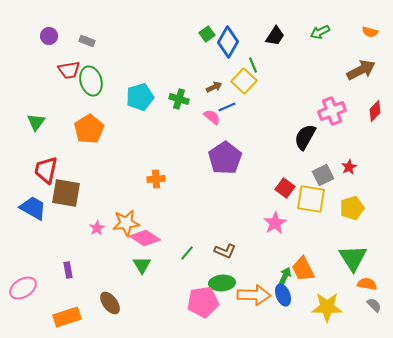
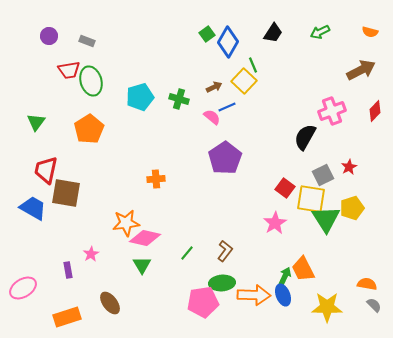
black trapezoid at (275, 36): moved 2 px left, 3 px up
pink star at (97, 228): moved 6 px left, 26 px down
pink diamond at (145, 238): rotated 20 degrees counterclockwise
brown L-shape at (225, 251): rotated 75 degrees counterclockwise
green triangle at (353, 258): moved 27 px left, 39 px up
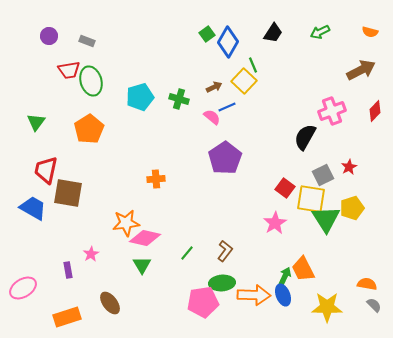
brown square at (66, 193): moved 2 px right
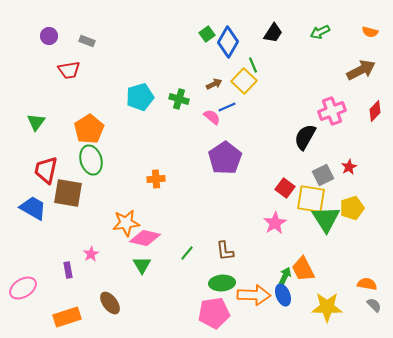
green ellipse at (91, 81): moved 79 px down
brown arrow at (214, 87): moved 3 px up
brown L-shape at (225, 251): rotated 135 degrees clockwise
pink pentagon at (203, 302): moved 11 px right, 11 px down
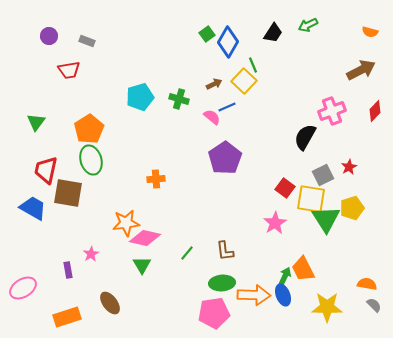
green arrow at (320, 32): moved 12 px left, 7 px up
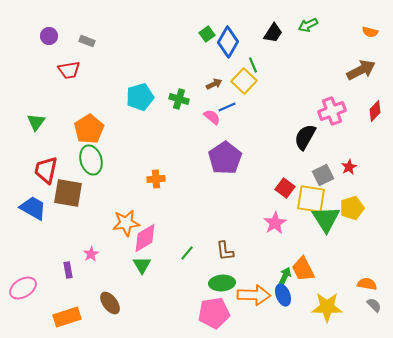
pink diamond at (145, 238): rotated 44 degrees counterclockwise
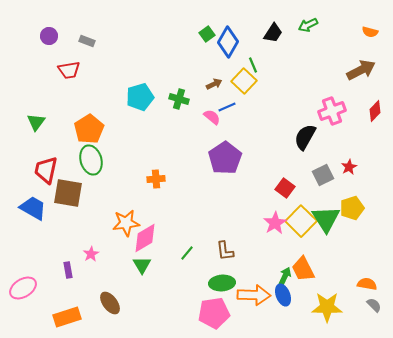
yellow square at (311, 199): moved 10 px left, 22 px down; rotated 36 degrees clockwise
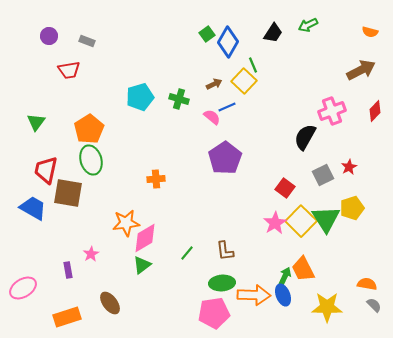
green triangle at (142, 265): rotated 24 degrees clockwise
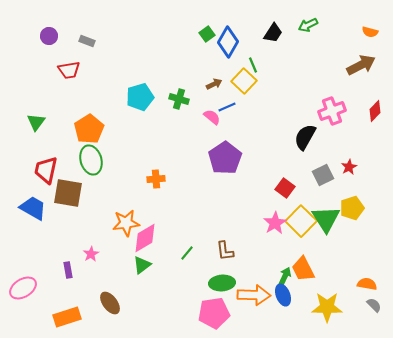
brown arrow at (361, 70): moved 5 px up
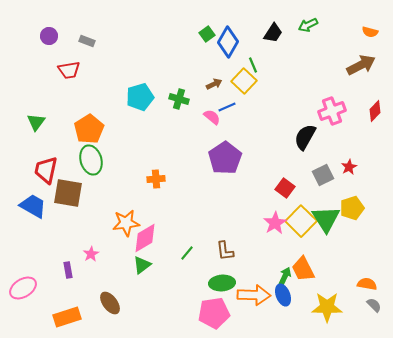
blue trapezoid at (33, 208): moved 2 px up
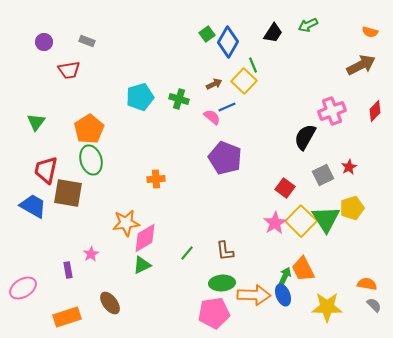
purple circle at (49, 36): moved 5 px left, 6 px down
purple pentagon at (225, 158): rotated 16 degrees counterclockwise
green triangle at (142, 265): rotated 12 degrees clockwise
